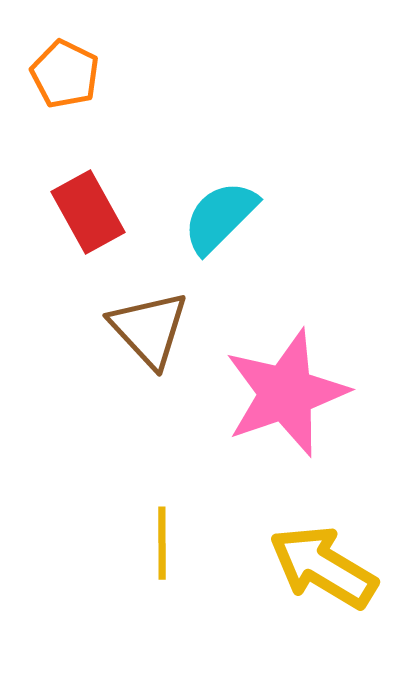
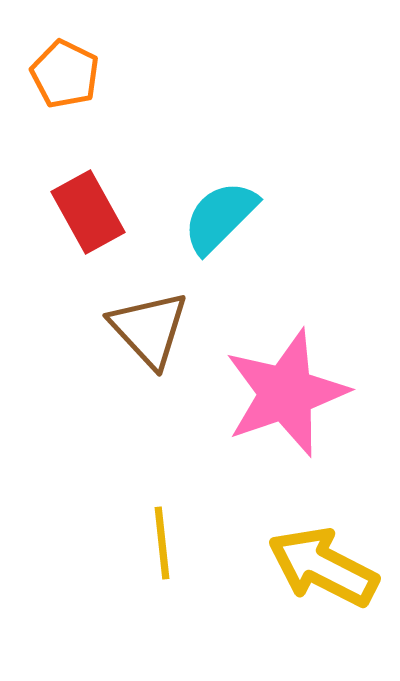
yellow line: rotated 6 degrees counterclockwise
yellow arrow: rotated 4 degrees counterclockwise
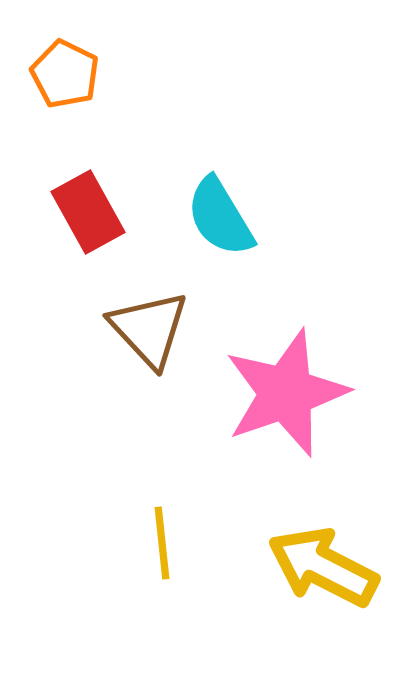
cyan semicircle: rotated 76 degrees counterclockwise
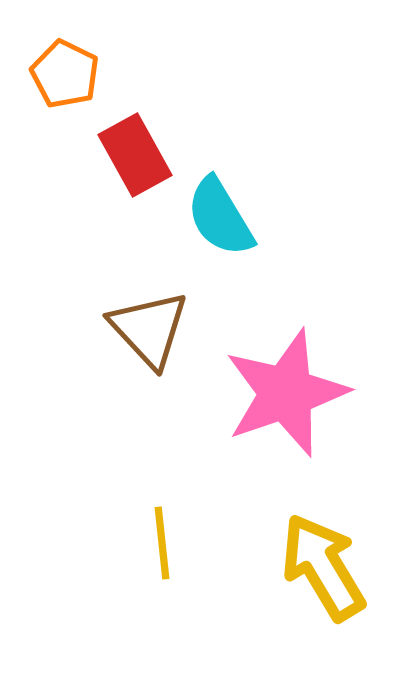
red rectangle: moved 47 px right, 57 px up
yellow arrow: rotated 32 degrees clockwise
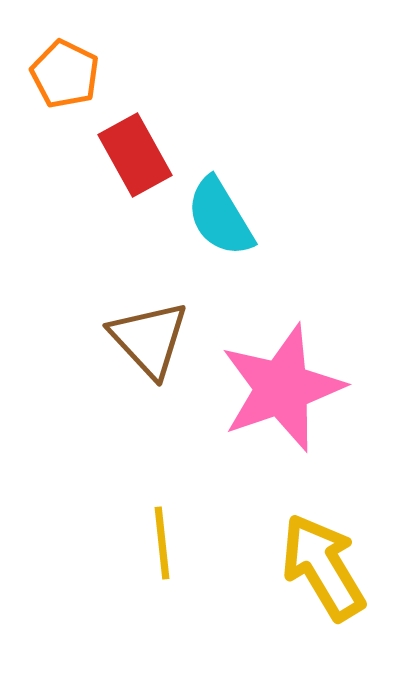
brown triangle: moved 10 px down
pink star: moved 4 px left, 5 px up
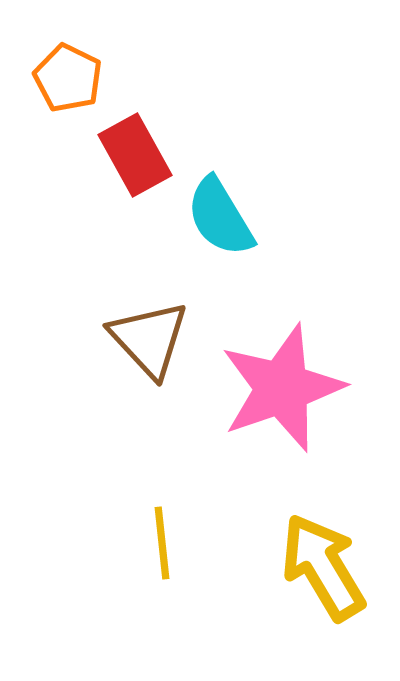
orange pentagon: moved 3 px right, 4 px down
